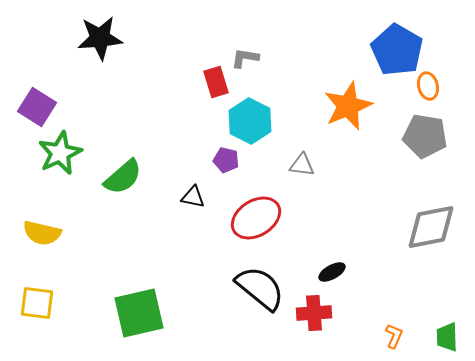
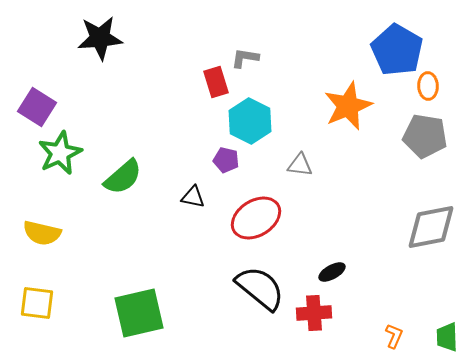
orange ellipse: rotated 12 degrees clockwise
gray triangle: moved 2 px left
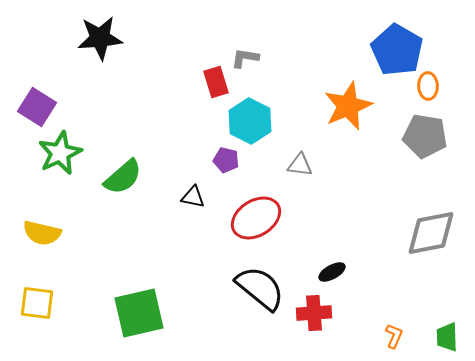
gray diamond: moved 6 px down
